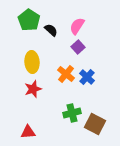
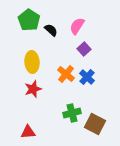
purple square: moved 6 px right, 2 px down
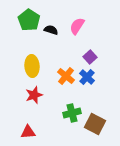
black semicircle: rotated 24 degrees counterclockwise
purple square: moved 6 px right, 8 px down
yellow ellipse: moved 4 px down
orange cross: moved 2 px down
red star: moved 1 px right, 6 px down
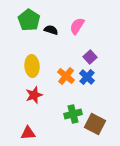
green cross: moved 1 px right, 1 px down
red triangle: moved 1 px down
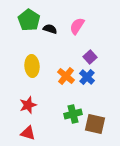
black semicircle: moved 1 px left, 1 px up
red star: moved 6 px left, 10 px down
brown square: rotated 15 degrees counterclockwise
red triangle: rotated 21 degrees clockwise
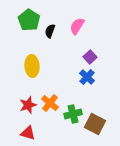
black semicircle: moved 2 px down; rotated 88 degrees counterclockwise
orange cross: moved 16 px left, 27 px down
brown square: rotated 15 degrees clockwise
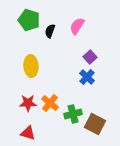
green pentagon: rotated 15 degrees counterclockwise
yellow ellipse: moved 1 px left
red star: moved 2 px up; rotated 18 degrees clockwise
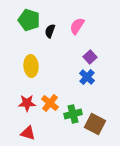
red star: moved 1 px left
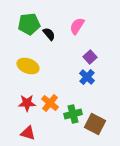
green pentagon: moved 4 px down; rotated 25 degrees counterclockwise
black semicircle: moved 1 px left, 3 px down; rotated 120 degrees clockwise
yellow ellipse: moved 3 px left; rotated 65 degrees counterclockwise
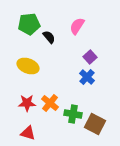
black semicircle: moved 3 px down
green cross: rotated 24 degrees clockwise
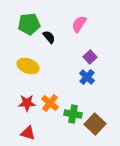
pink semicircle: moved 2 px right, 2 px up
brown square: rotated 15 degrees clockwise
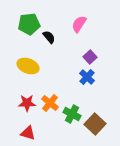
green cross: moved 1 px left; rotated 18 degrees clockwise
